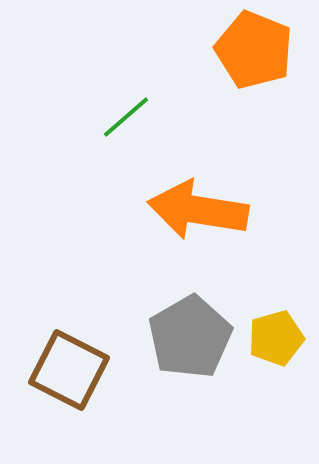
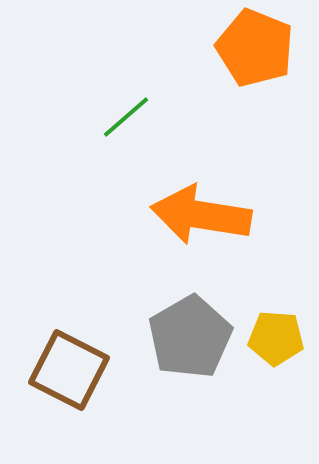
orange pentagon: moved 1 px right, 2 px up
orange arrow: moved 3 px right, 5 px down
yellow pentagon: rotated 20 degrees clockwise
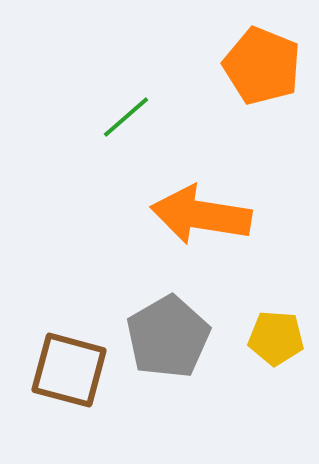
orange pentagon: moved 7 px right, 18 px down
gray pentagon: moved 22 px left
brown square: rotated 12 degrees counterclockwise
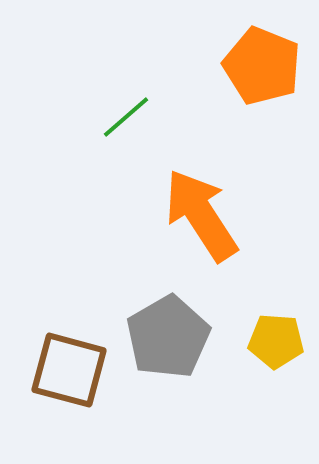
orange arrow: rotated 48 degrees clockwise
yellow pentagon: moved 3 px down
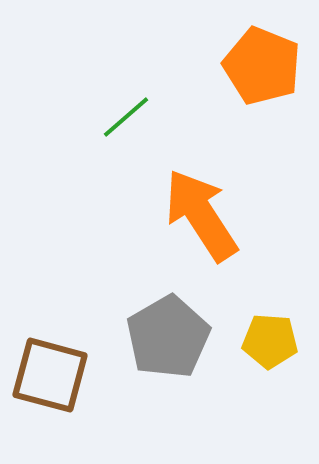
yellow pentagon: moved 6 px left
brown square: moved 19 px left, 5 px down
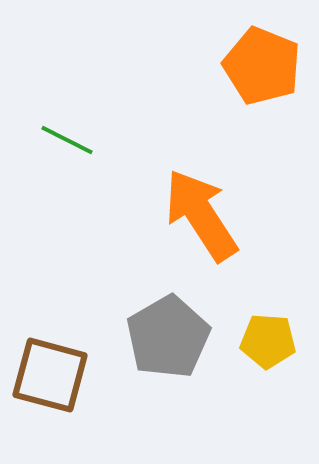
green line: moved 59 px left, 23 px down; rotated 68 degrees clockwise
yellow pentagon: moved 2 px left
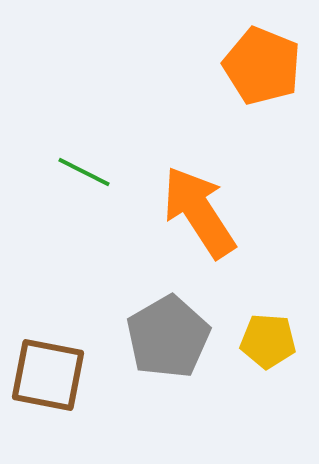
green line: moved 17 px right, 32 px down
orange arrow: moved 2 px left, 3 px up
brown square: moved 2 px left; rotated 4 degrees counterclockwise
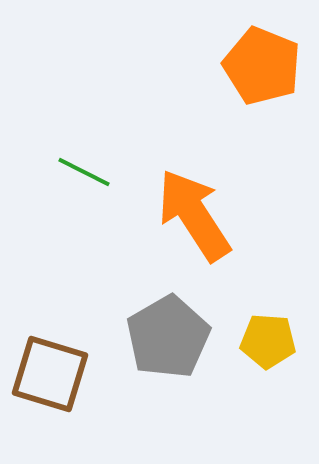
orange arrow: moved 5 px left, 3 px down
brown square: moved 2 px right, 1 px up; rotated 6 degrees clockwise
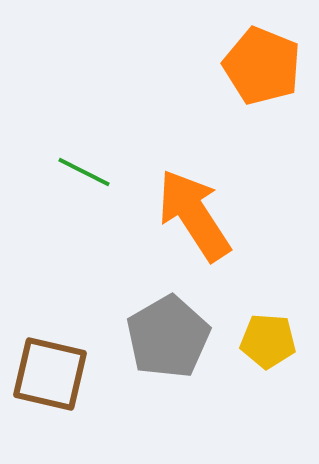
brown square: rotated 4 degrees counterclockwise
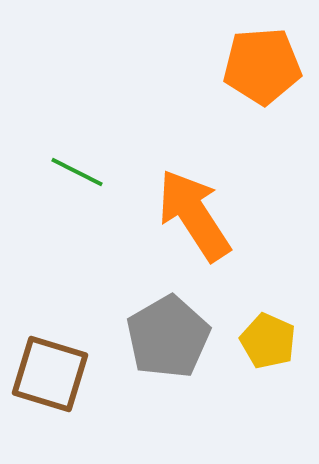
orange pentagon: rotated 26 degrees counterclockwise
green line: moved 7 px left
yellow pentagon: rotated 20 degrees clockwise
brown square: rotated 4 degrees clockwise
